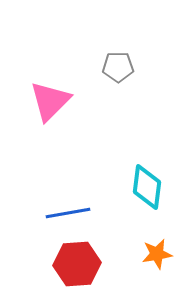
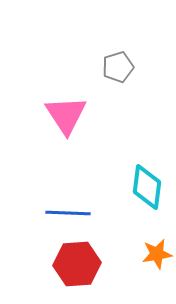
gray pentagon: rotated 16 degrees counterclockwise
pink triangle: moved 16 px right, 14 px down; rotated 18 degrees counterclockwise
blue line: rotated 12 degrees clockwise
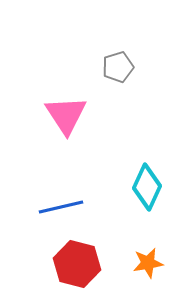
cyan diamond: rotated 18 degrees clockwise
blue line: moved 7 px left, 6 px up; rotated 15 degrees counterclockwise
orange star: moved 9 px left, 9 px down
red hexagon: rotated 18 degrees clockwise
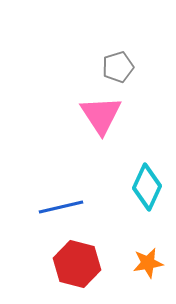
pink triangle: moved 35 px right
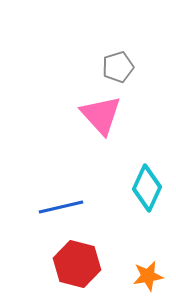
pink triangle: rotated 9 degrees counterclockwise
cyan diamond: moved 1 px down
orange star: moved 13 px down
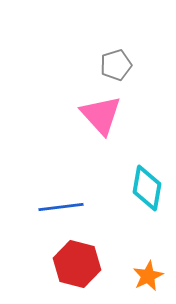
gray pentagon: moved 2 px left, 2 px up
cyan diamond: rotated 15 degrees counterclockwise
blue line: rotated 6 degrees clockwise
orange star: rotated 16 degrees counterclockwise
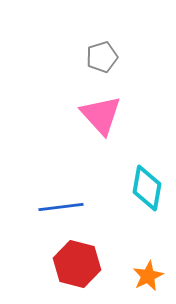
gray pentagon: moved 14 px left, 8 px up
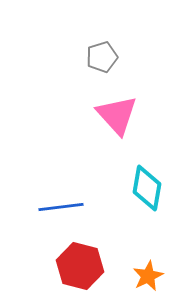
pink triangle: moved 16 px right
red hexagon: moved 3 px right, 2 px down
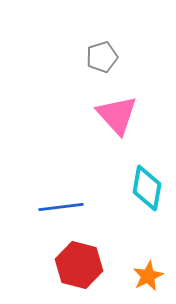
red hexagon: moved 1 px left, 1 px up
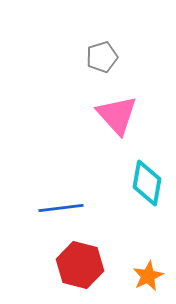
cyan diamond: moved 5 px up
blue line: moved 1 px down
red hexagon: moved 1 px right
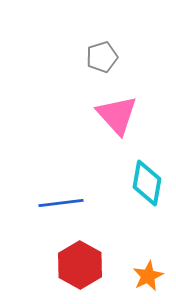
blue line: moved 5 px up
red hexagon: rotated 15 degrees clockwise
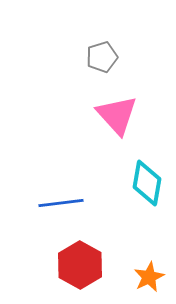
orange star: moved 1 px right, 1 px down
